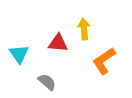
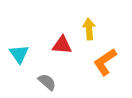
yellow arrow: moved 5 px right
red triangle: moved 4 px right, 2 px down
orange L-shape: moved 1 px right, 1 px down
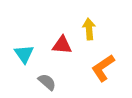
cyan triangle: moved 5 px right
orange L-shape: moved 2 px left, 6 px down
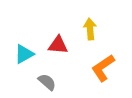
yellow arrow: moved 1 px right
red triangle: moved 4 px left
cyan triangle: rotated 35 degrees clockwise
